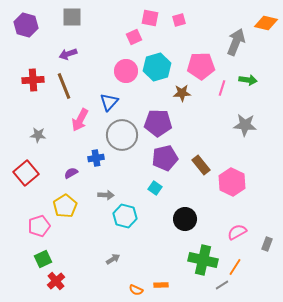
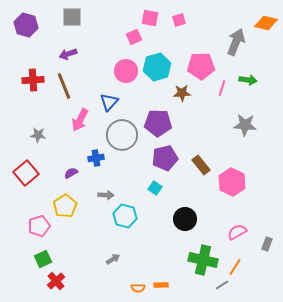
orange semicircle at (136, 290): moved 2 px right, 2 px up; rotated 24 degrees counterclockwise
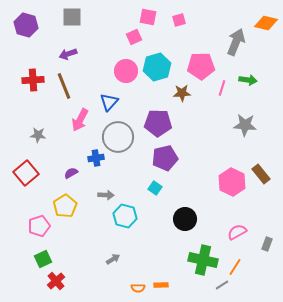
pink square at (150, 18): moved 2 px left, 1 px up
gray circle at (122, 135): moved 4 px left, 2 px down
brown rectangle at (201, 165): moved 60 px right, 9 px down
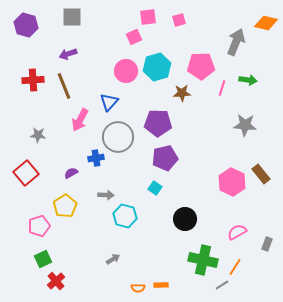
pink square at (148, 17): rotated 18 degrees counterclockwise
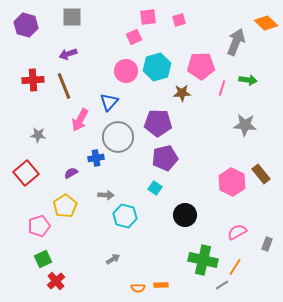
orange diamond at (266, 23): rotated 30 degrees clockwise
black circle at (185, 219): moved 4 px up
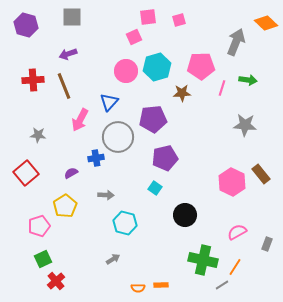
purple pentagon at (158, 123): moved 5 px left, 4 px up; rotated 8 degrees counterclockwise
cyan hexagon at (125, 216): moved 7 px down
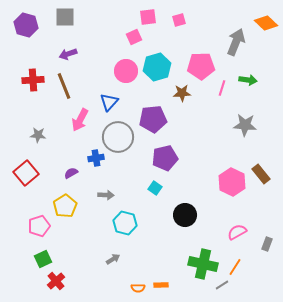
gray square at (72, 17): moved 7 px left
green cross at (203, 260): moved 4 px down
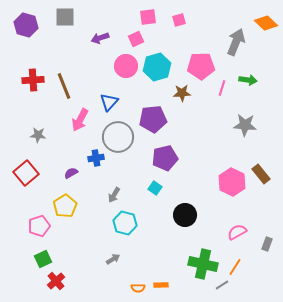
pink square at (134, 37): moved 2 px right, 2 px down
purple arrow at (68, 54): moved 32 px right, 16 px up
pink circle at (126, 71): moved 5 px up
gray arrow at (106, 195): moved 8 px right; rotated 119 degrees clockwise
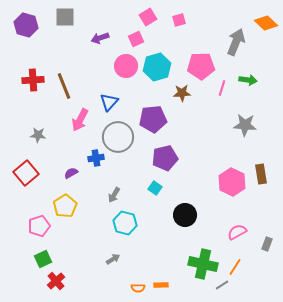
pink square at (148, 17): rotated 24 degrees counterclockwise
brown rectangle at (261, 174): rotated 30 degrees clockwise
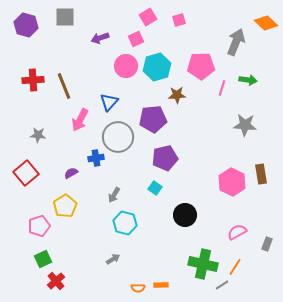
brown star at (182, 93): moved 5 px left, 2 px down
